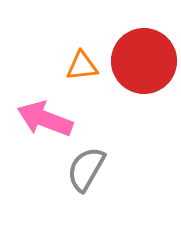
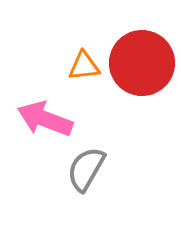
red circle: moved 2 px left, 2 px down
orange triangle: moved 2 px right
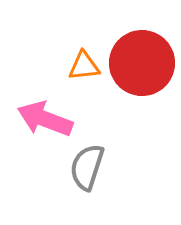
gray semicircle: moved 1 px right, 2 px up; rotated 12 degrees counterclockwise
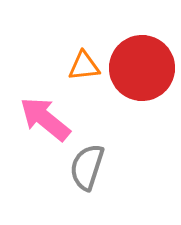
red circle: moved 5 px down
pink arrow: rotated 18 degrees clockwise
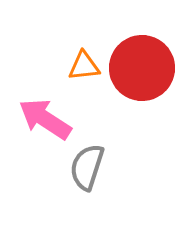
pink arrow: rotated 6 degrees counterclockwise
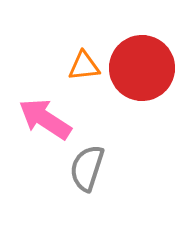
gray semicircle: moved 1 px down
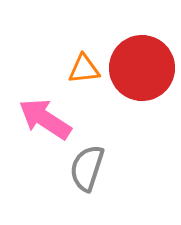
orange triangle: moved 3 px down
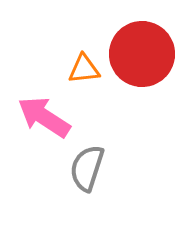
red circle: moved 14 px up
pink arrow: moved 1 px left, 2 px up
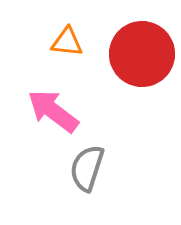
orange triangle: moved 17 px left, 27 px up; rotated 12 degrees clockwise
pink arrow: moved 9 px right, 6 px up; rotated 4 degrees clockwise
